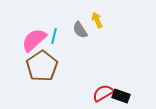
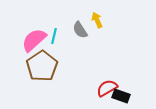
red semicircle: moved 4 px right, 5 px up
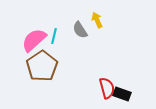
red semicircle: rotated 105 degrees clockwise
black rectangle: moved 1 px right, 2 px up
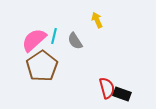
gray semicircle: moved 5 px left, 11 px down
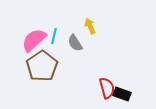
yellow arrow: moved 7 px left, 6 px down
gray semicircle: moved 2 px down
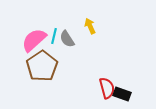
gray semicircle: moved 8 px left, 4 px up
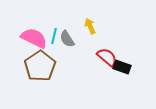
pink semicircle: moved 2 px up; rotated 68 degrees clockwise
brown pentagon: moved 2 px left
red semicircle: moved 31 px up; rotated 35 degrees counterclockwise
black rectangle: moved 27 px up
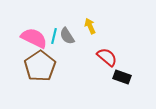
gray semicircle: moved 3 px up
black rectangle: moved 10 px down
